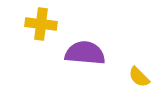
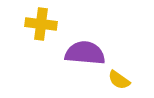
yellow semicircle: moved 20 px left, 3 px down; rotated 10 degrees counterclockwise
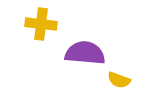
yellow semicircle: rotated 15 degrees counterclockwise
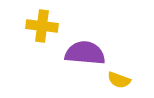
yellow cross: moved 1 px right, 2 px down
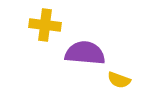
yellow cross: moved 3 px right, 1 px up
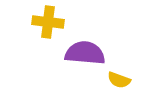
yellow cross: moved 3 px right, 3 px up
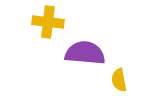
yellow semicircle: rotated 60 degrees clockwise
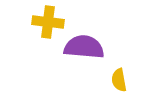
purple semicircle: moved 1 px left, 6 px up
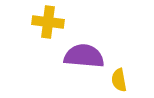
purple semicircle: moved 9 px down
